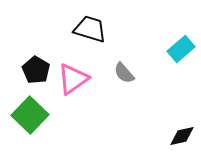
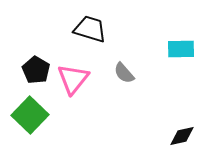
cyan rectangle: rotated 40 degrees clockwise
pink triangle: rotated 16 degrees counterclockwise
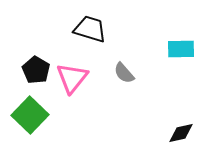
pink triangle: moved 1 px left, 1 px up
black diamond: moved 1 px left, 3 px up
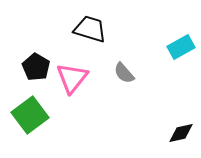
cyan rectangle: moved 2 px up; rotated 28 degrees counterclockwise
black pentagon: moved 3 px up
green square: rotated 9 degrees clockwise
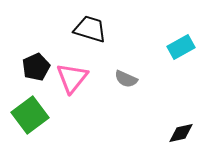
black pentagon: rotated 16 degrees clockwise
gray semicircle: moved 2 px right, 6 px down; rotated 25 degrees counterclockwise
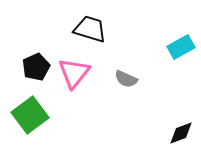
pink triangle: moved 2 px right, 5 px up
black diamond: rotated 8 degrees counterclockwise
